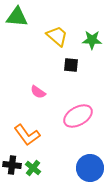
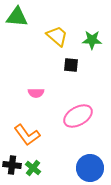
pink semicircle: moved 2 px left, 1 px down; rotated 35 degrees counterclockwise
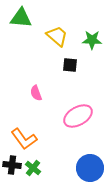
green triangle: moved 4 px right, 1 px down
black square: moved 1 px left
pink semicircle: rotated 70 degrees clockwise
orange L-shape: moved 3 px left, 4 px down
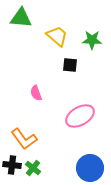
pink ellipse: moved 2 px right
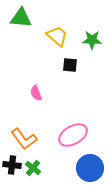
pink ellipse: moved 7 px left, 19 px down
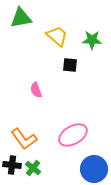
green triangle: rotated 15 degrees counterclockwise
pink semicircle: moved 3 px up
blue circle: moved 4 px right, 1 px down
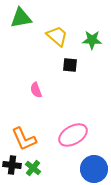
orange L-shape: rotated 12 degrees clockwise
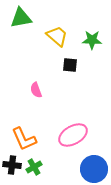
green cross: moved 1 px right, 1 px up; rotated 21 degrees clockwise
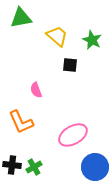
green star: rotated 24 degrees clockwise
orange L-shape: moved 3 px left, 17 px up
blue circle: moved 1 px right, 2 px up
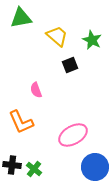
black square: rotated 28 degrees counterclockwise
green cross: moved 2 px down; rotated 21 degrees counterclockwise
